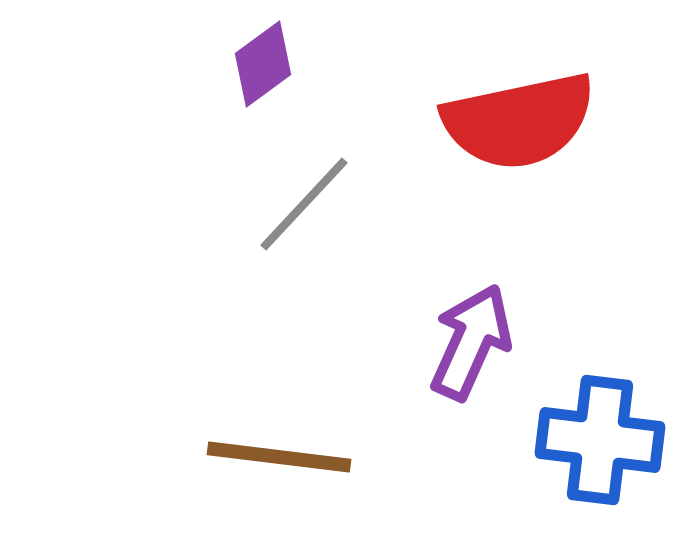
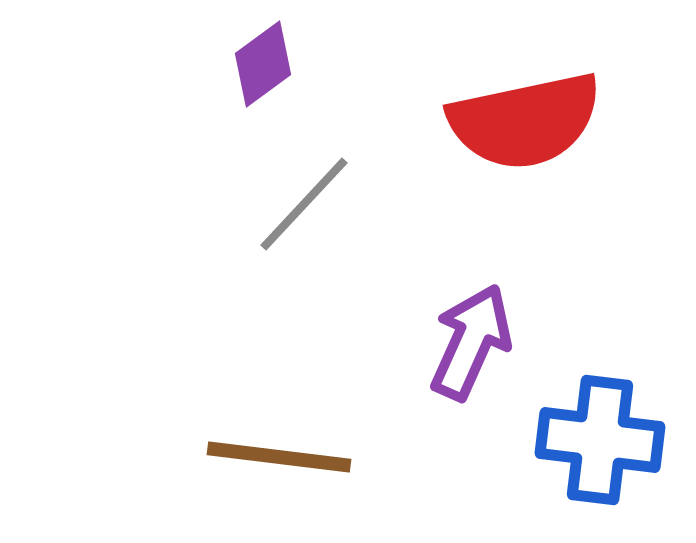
red semicircle: moved 6 px right
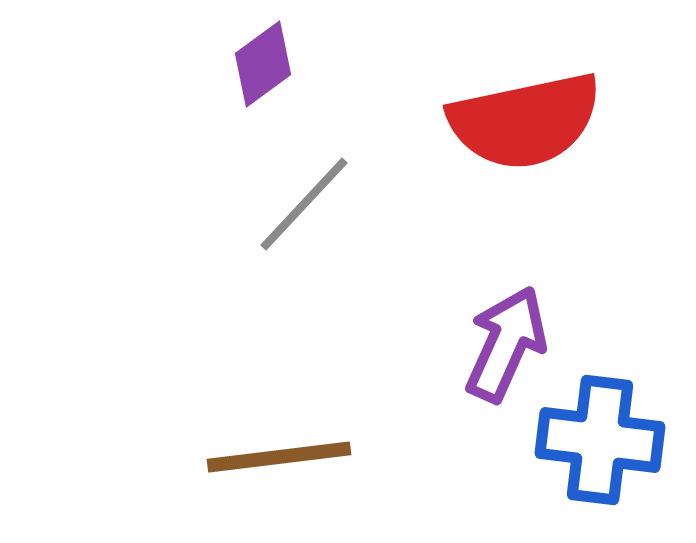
purple arrow: moved 35 px right, 2 px down
brown line: rotated 14 degrees counterclockwise
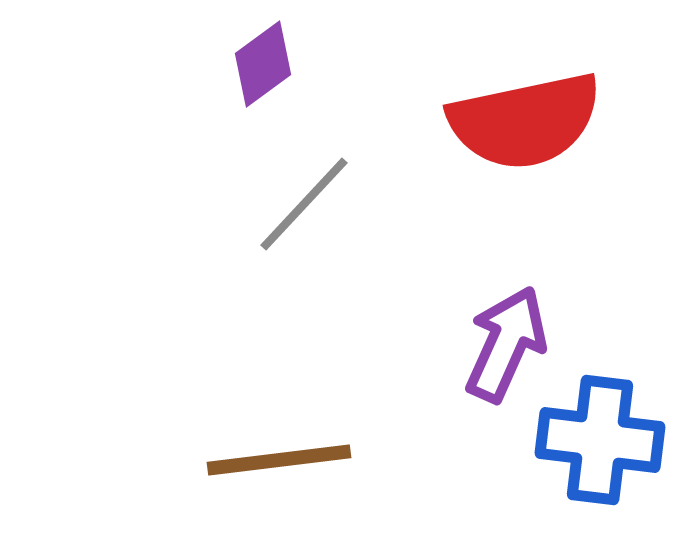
brown line: moved 3 px down
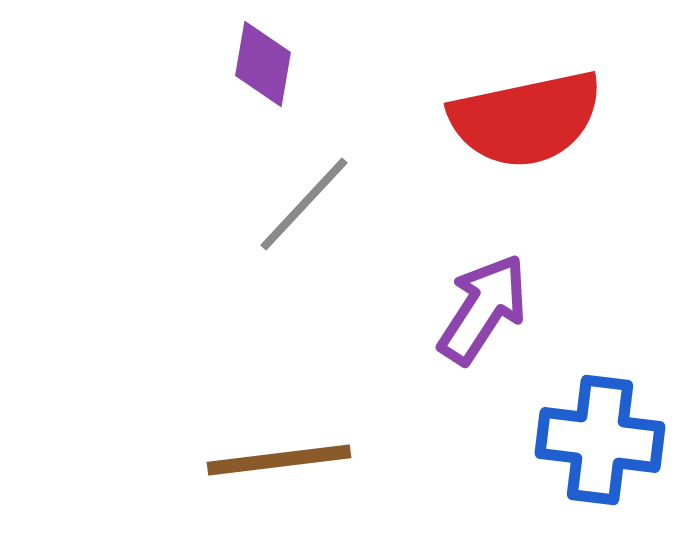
purple diamond: rotated 44 degrees counterclockwise
red semicircle: moved 1 px right, 2 px up
purple arrow: moved 23 px left, 35 px up; rotated 9 degrees clockwise
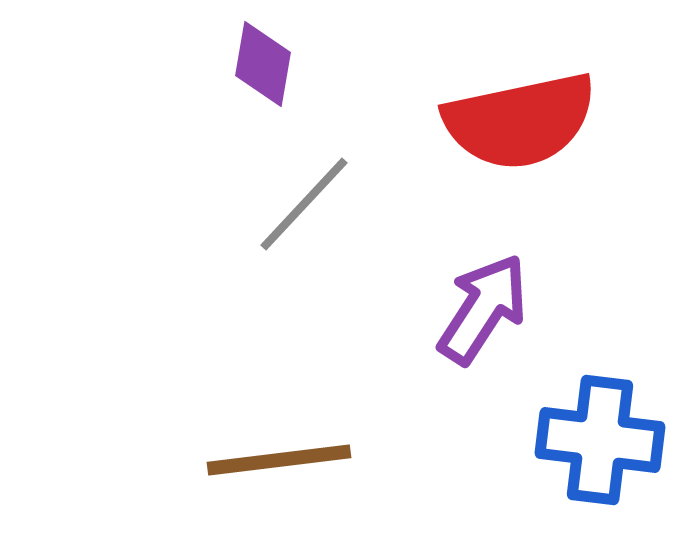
red semicircle: moved 6 px left, 2 px down
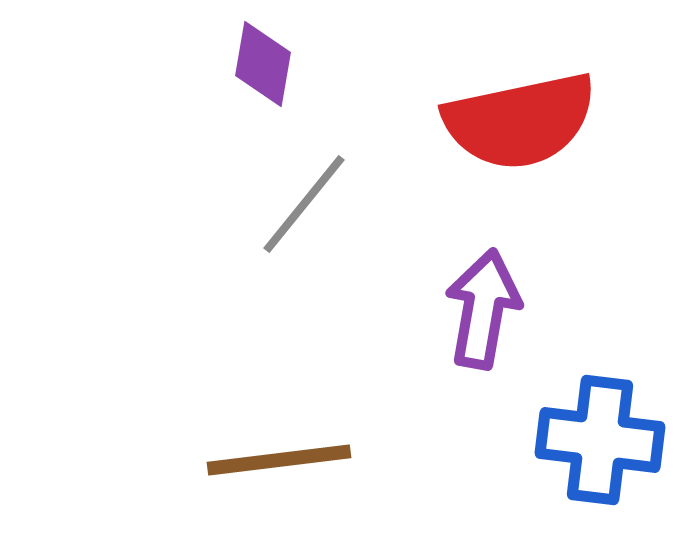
gray line: rotated 4 degrees counterclockwise
purple arrow: rotated 23 degrees counterclockwise
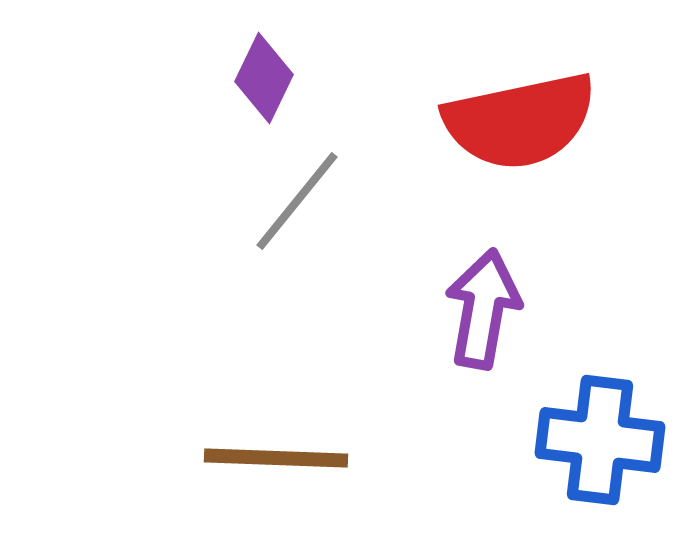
purple diamond: moved 1 px right, 14 px down; rotated 16 degrees clockwise
gray line: moved 7 px left, 3 px up
brown line: moved 3 px left, 2 px up; rotated 9 degrees clockwise
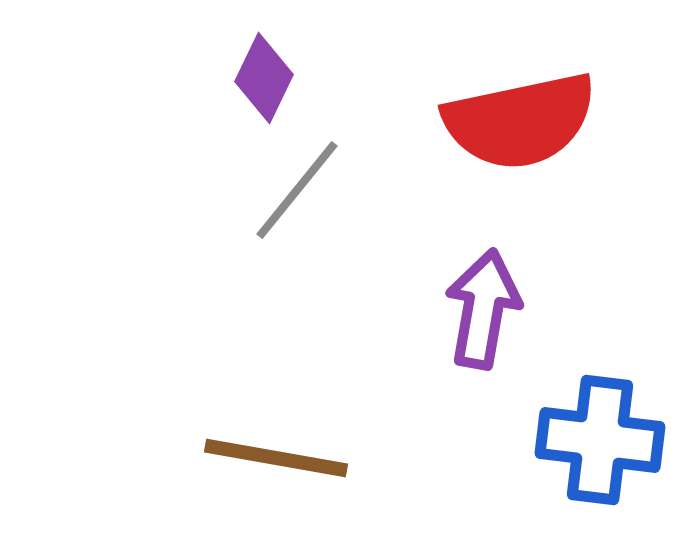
gray line: moved 11 px up
brown line: rotated 8 degrees clockwise
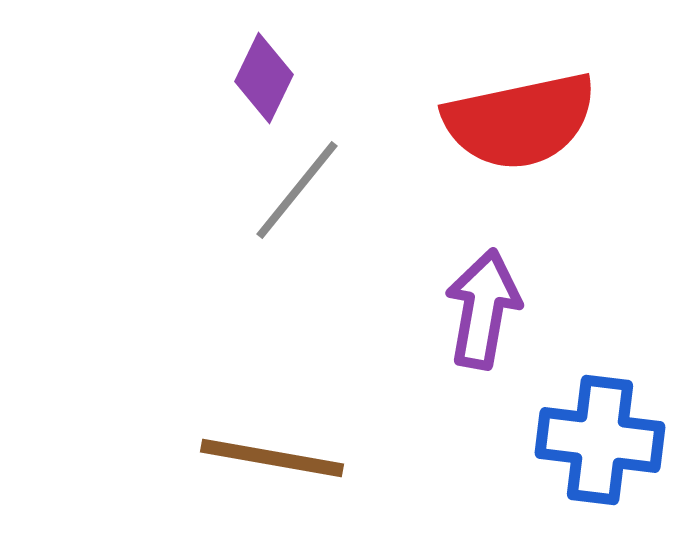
brown line: moved 4 px left
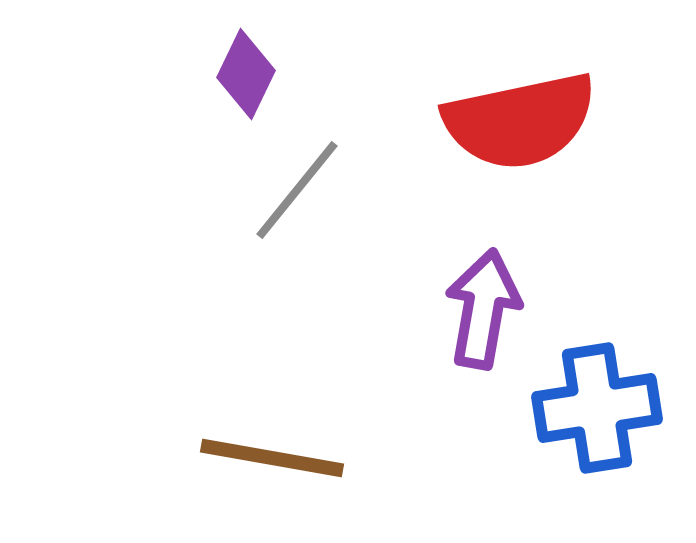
purple diamond: moved 18 px left, 4 px up
blue cross: moved 3 px left, 32 px up; rotated 16 degrees counterclockwise
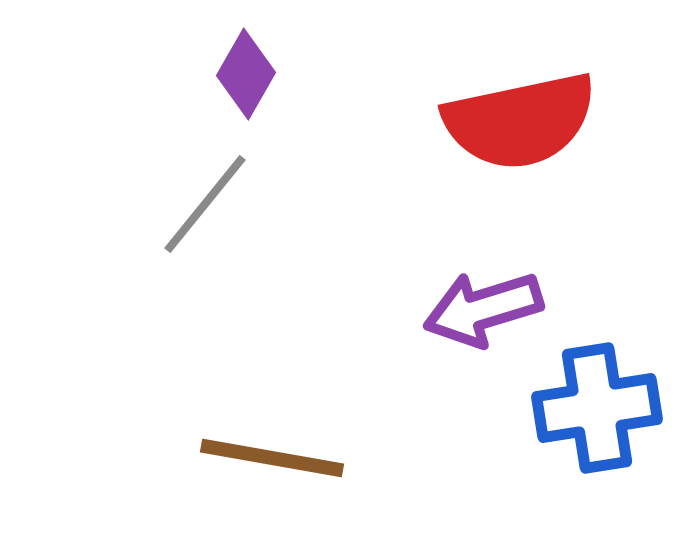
purple diamond: rotated 4 degrees clockwise
gray line: moved 92 px left, 14 px down
purple arrow: rotated 117 degrees counterclockwise
